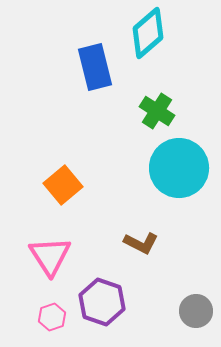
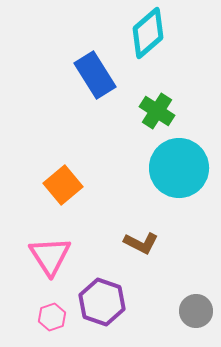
blue rectangle: moved 8 px down; rotated 18 degrees counterclockwise
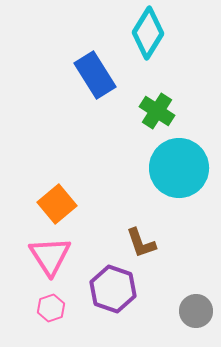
cyan diamond: rotated 18 degrees counterclockwise
orange square: moved 6 px left, 19 px down
brown L-shape: rotated 44 degrees clockwise
purple hexagon: moved 11 px right, 13 px up
pink hexagon: moved 1 px left, 9 px up
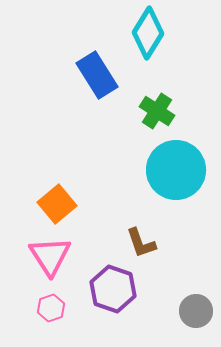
blue rectangle: moved 2 px right
cyan circle: moved 3 px left, 2 px down
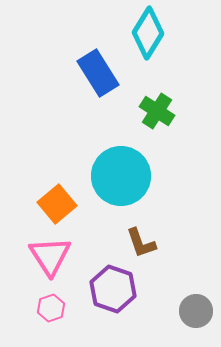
blue rectangle: moved 1 px right, 2 px up
cyan circle: moved 55 px left, 6 px down
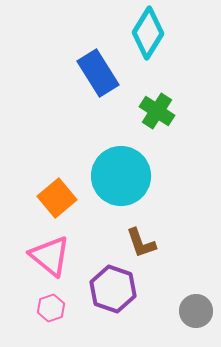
orange square: moved 6 px up
pink triangle: rotated 18 degrees counterclockwise
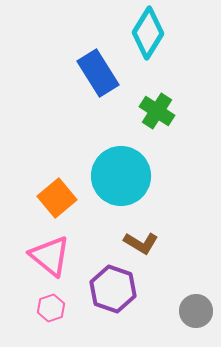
brown L-shape: rotated 40 degrees counterclockwise
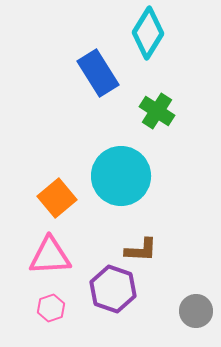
brown L-shape: moved 7 px down; rotated 28 degrees counterclockwise
pink triangle: rotated 42 degrees counterclockwise
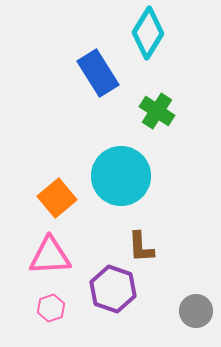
brown L-shape: moved 3 px up; rotated 84 degrees clockwise
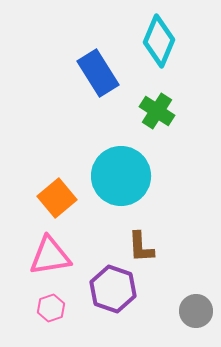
cyan diamond: moved 11 px right, 8 px down; rotated 9 degrees counterclockwise
pink triangle: rotated 6 degrees counterclockwise
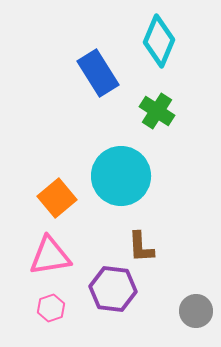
purple hexagon: rotated 12 degrees counterclockwise
